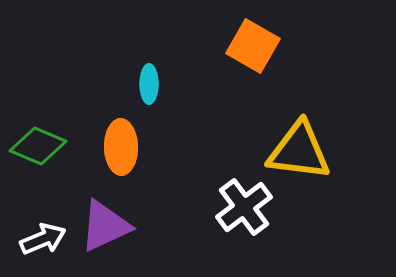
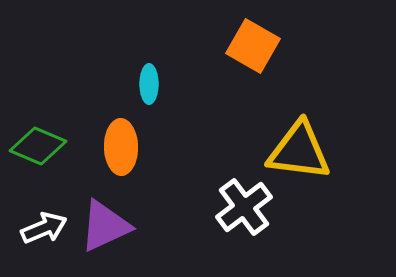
white arrow: moved 1 px right, 11 px up
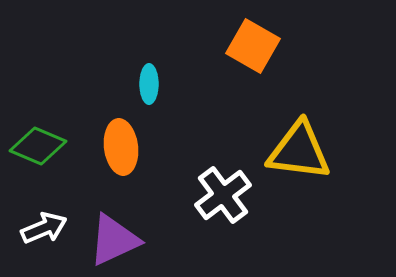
orange ellipse: rotated 6 degrees counterclockwise
white cross: moved 21 px left, 12 px up
purple triangle: moved 9 px right, 14 px down
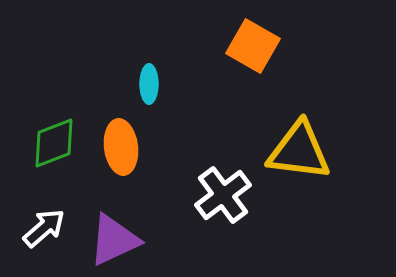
green diamond: moved 16 px right, 3 px up; rotated 44 degrees counterclockwise
white arrow: rotated 18 degrees counterclockwise
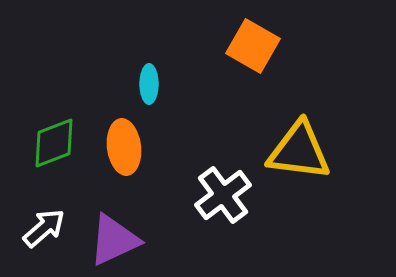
orange ellipse: moved 3 px right
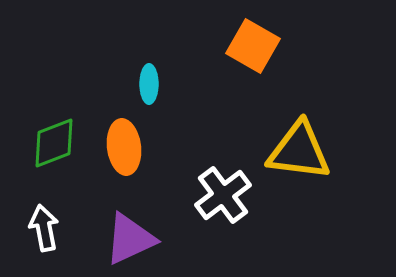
white arrow: rotated 60 degrees counterclockwise
purple triangle: moved 16 px right, 1 px up
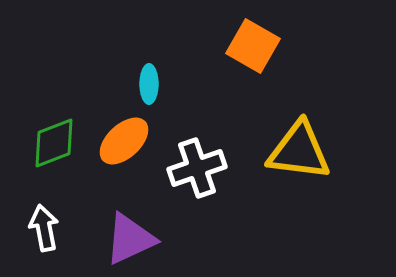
orange ellipse: moved 6 px up; rotated 54 degrees clockwise
white cross: moved 26 px left, 27 px up; rotated 18 degrees clockwise
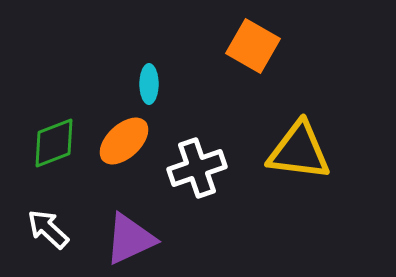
white arrow: moved 4 px right, 1 px down; rotated 36 degrees counterclockwise
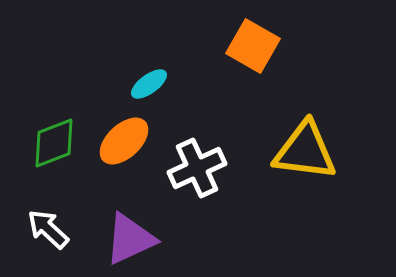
cyan ellipse: rotated 54 degrees clockwise
yellow triangle: moved 6 px right
white cross: rotated 6 degrees counterclockwise
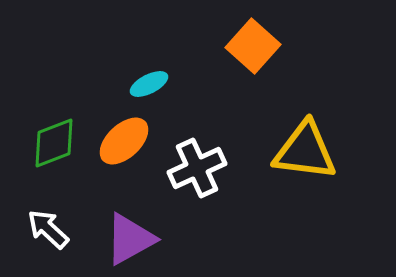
orange square: rotated 12 degrees clockwise
cyan ellipse: rotated 9 degrees clockwise
purple triangle: rotated 4 degrees counterclockwise
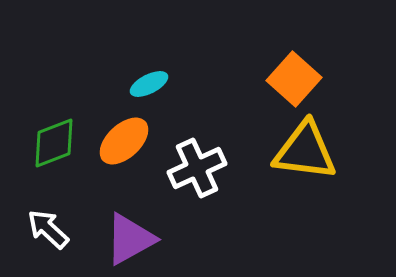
orange square: moved 41 px right, 33 px down
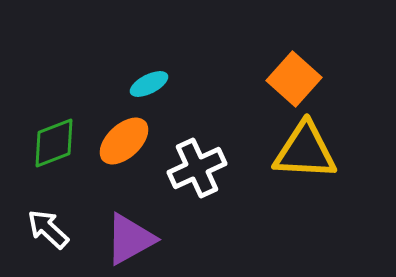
yellow triangle: rotated 4 degrees counterclockwise
